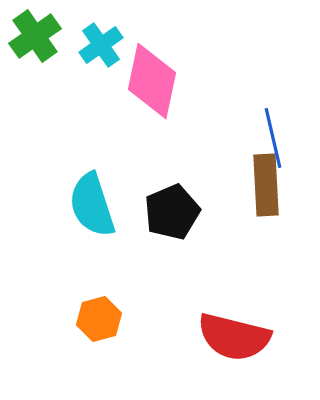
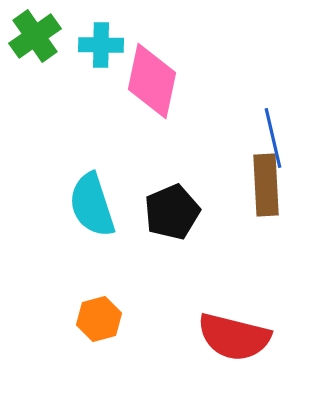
cyan cross: rotated 36 degrees clockwise
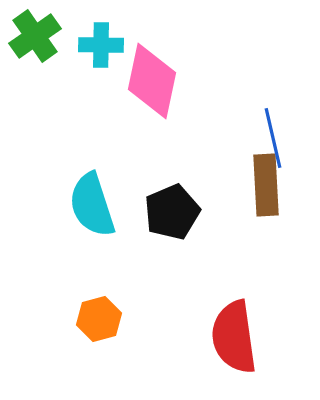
red semicircle: rotated 68 degrees clockwise
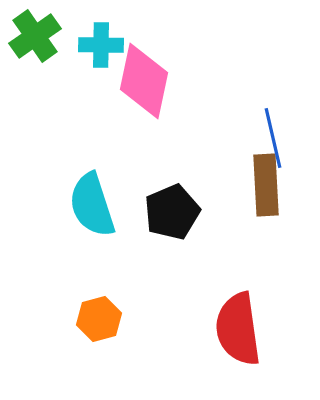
pink diamond: moved 8 px left
red semicircle: moved 4 px right, 8 px up
